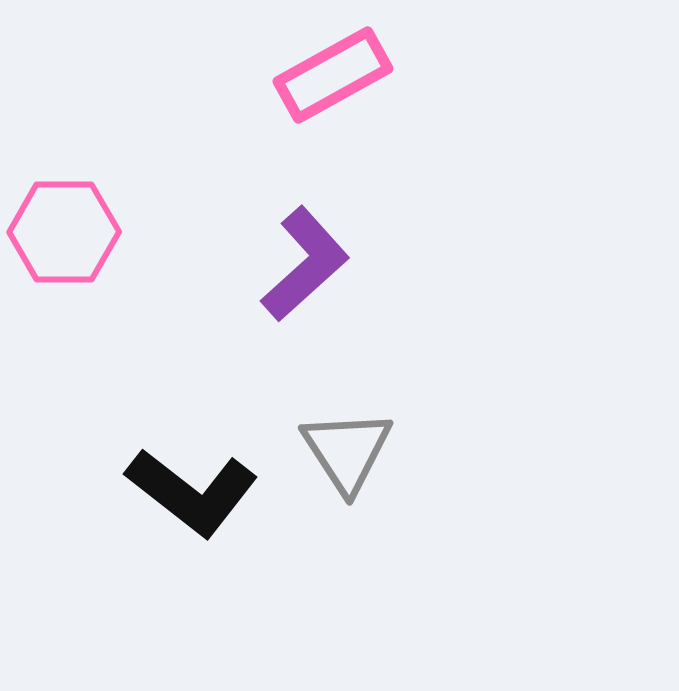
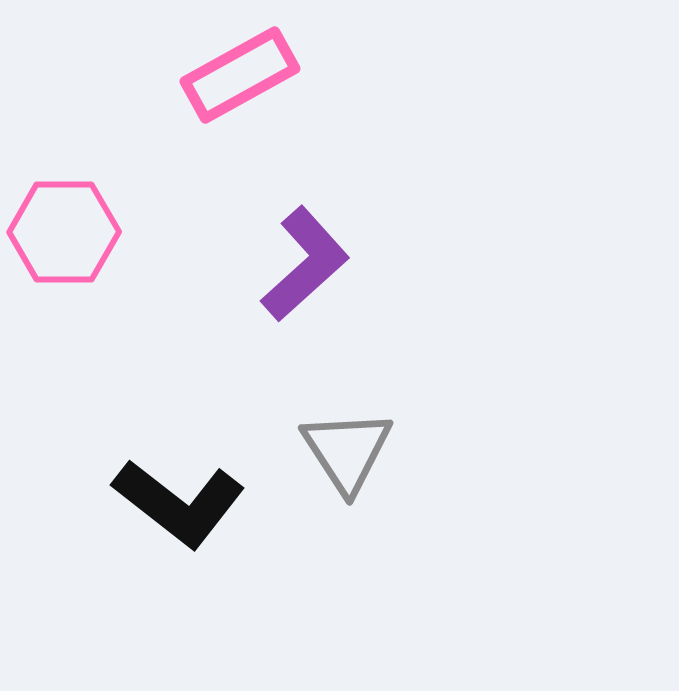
pink rectangle: moved 93 px left
black L-shape: moved 13 px left, 11 px down
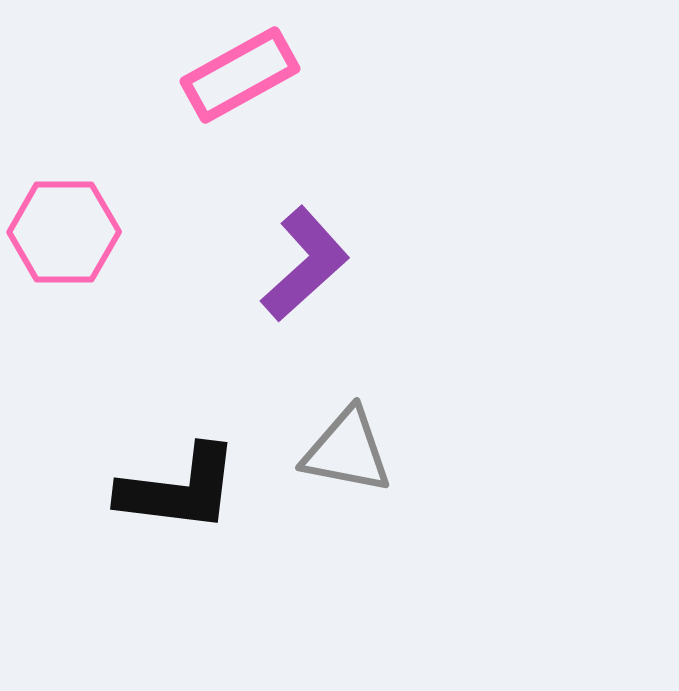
gray triangle: rotated 46 degrees counterclockwise
black L-shape: moved 14 px up; rotated 31 degrees counterclockwise
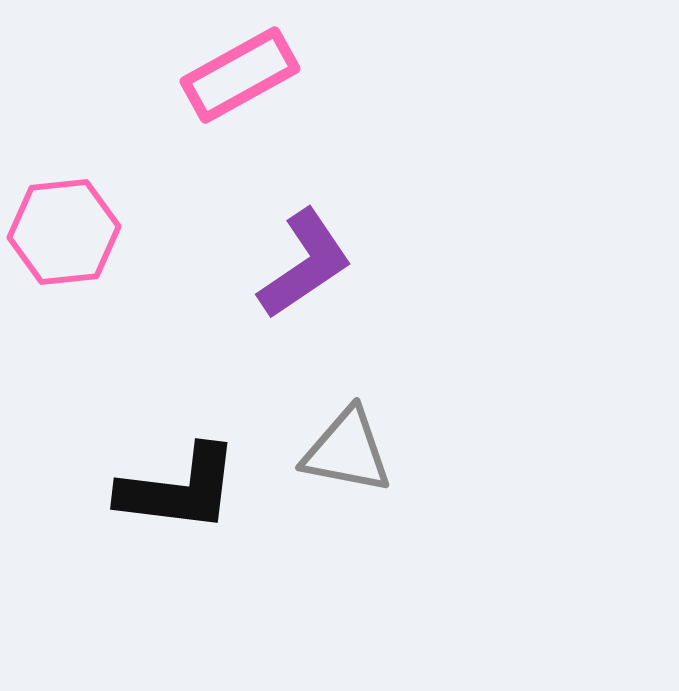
pink hexagon: rotated 6 degrees counterclockwise
purple L-shape: rotated 8 degrees clockwise
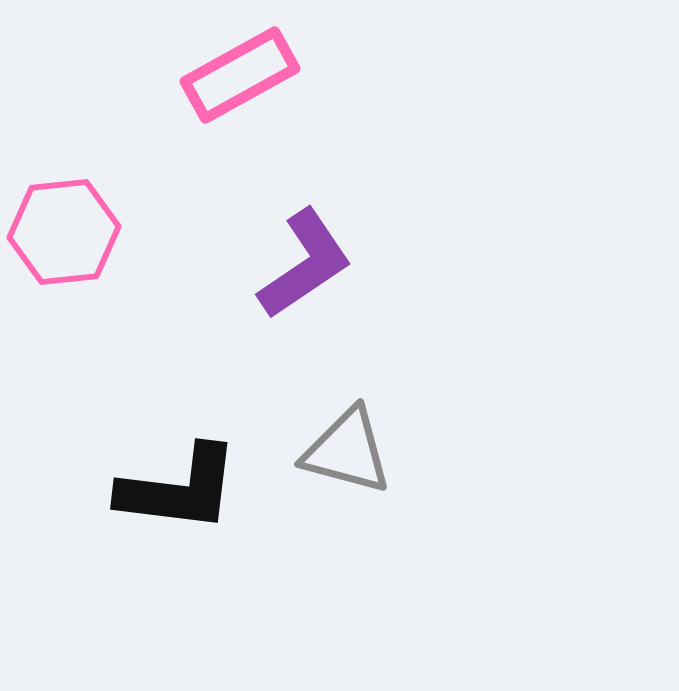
gray triangle: rotated 4 degrees clockwise
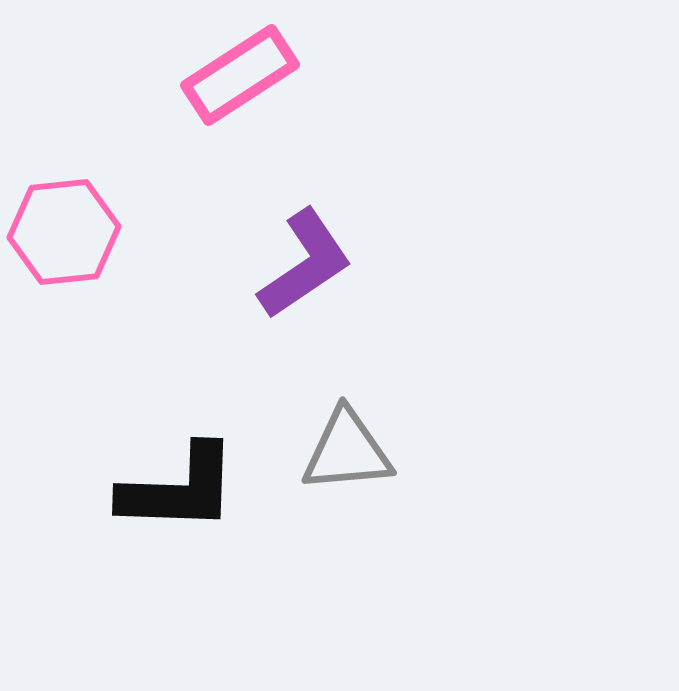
pink rectangle: rotated 4 degrees counterclockwise
gray triangle: rotated 20 degrees counterclockwise
black L-shape: rotated 5 degrees counterclockwise
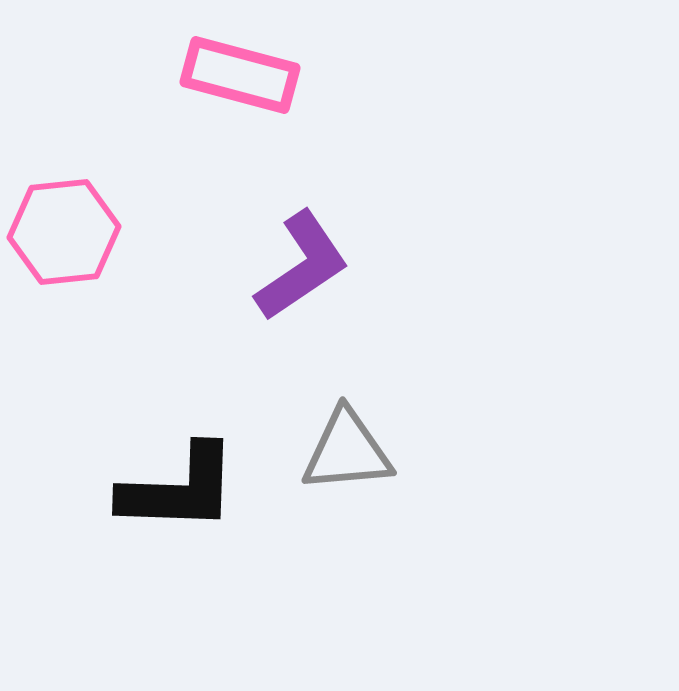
pink rectangle: rotated 48 degrees clockwise
purple L-shape: moved 3 px left, 2 px down
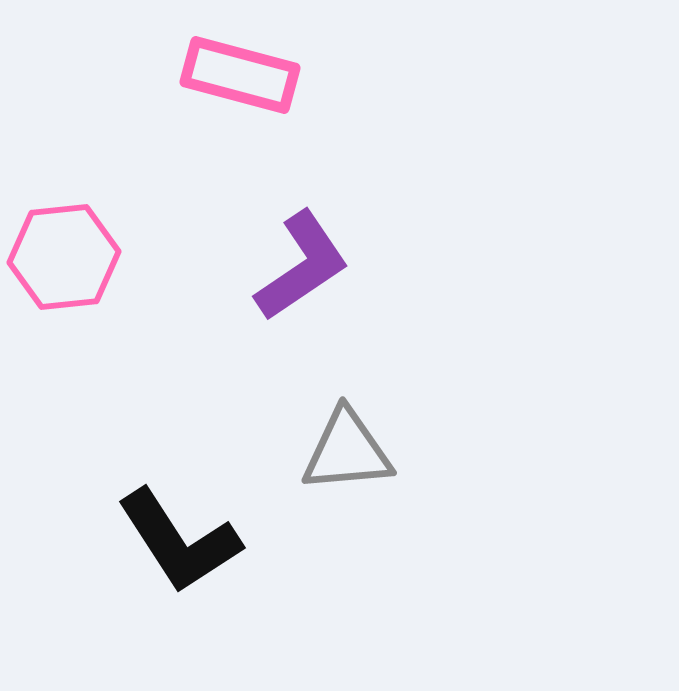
pink hexagon: moved 25 px down
black L-shape: moved 52 px down; rotated 55 degrees clockwise
